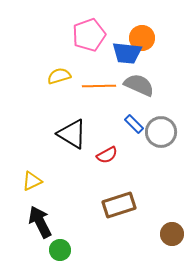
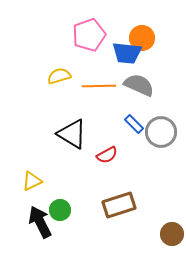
green circle: moved 40 px up
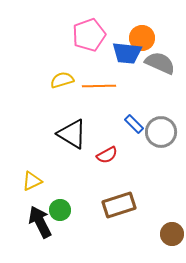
yellow semicircle: moved 3 px right, 4 px down
gray semicircle: moved 21 px right, 22 px up
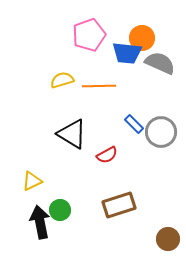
black arrow: rotated 16 degrees clockwise
brown circle: moved 4 px left, 5 px down
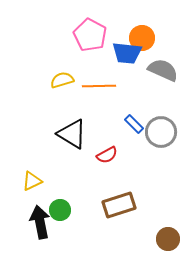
pink pentagon: moved 1 px right; rotated 24 degrees counterclockwise
gray semicircle: moved 3 px right, 7 px down
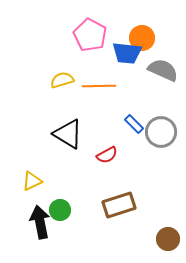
black triangle: moved 4 px left
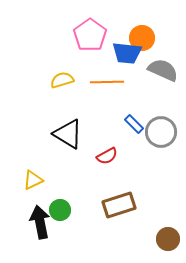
pink pentagon: rotated 8 degrees clockwise
orange line: moved 8 px right, 4 px up
red semicircle: moved 1 px down
yellow triangle: moved 1 px right, 1 px up
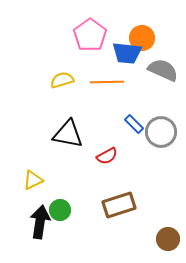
black triangle: rotated 20 degrees counterclockwise
black arrow: rotated 20 degrees clockwise
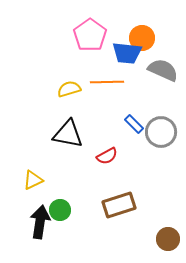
yellow semicircle: moved 7 px right, 9 px down
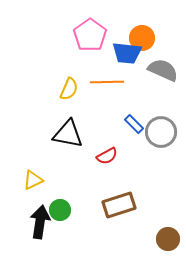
yellow semicircle: rotated 130 degrees clockwise
